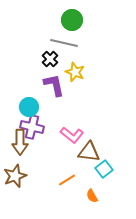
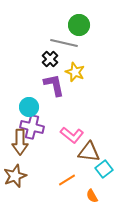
green circle: moved 7 px right, 5 px down
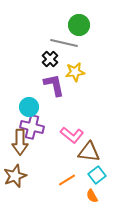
yellow star: rotated 30 degrees counterclockwise
cyan square: moved 7 px left, 6 px down
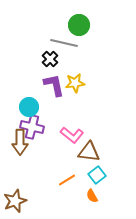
yellow star: moved 11 px down
brown star: moved 25 px down
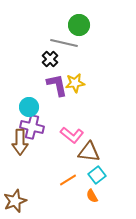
purple L-shape: moved 3 px right
orange line: moved 1 px right
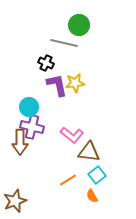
black cross: moved 4 px left, 4 px down; rotated 21 degrees counterclockwise
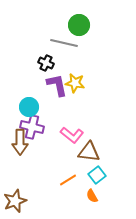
yellow star: rotated 18 degrees clockwise
